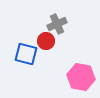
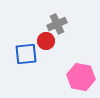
blue square: rotated 20 degrees counterclockwise
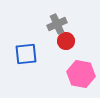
red circle: moved 20 px right
pink hexagon: moved 3 px up
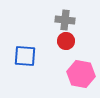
gray cross: moved 8 px right, 4 px up; rotated 30 degrees clockwise
blue square: moved 1 px left, 2 px down; rotated 10 degrees clockwise
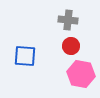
gray cross: moved 3 px right
red circle: moved 5 px right, 5 px down
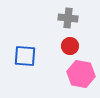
gray cross: moved 2 px up
red circle: moved 1 px left
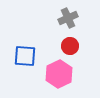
gray cross: rotated 30 degrees counterclockwise
pink hexagon: moved 22 px left; rotated 24 degrees clockwise
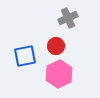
red circle: moved 14 px left
blue square: rotated 15 degrees counterclockwise
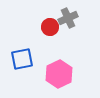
red circle: moved 6 px left, 19 px up
blue square: moved 3 px left, 3 px down
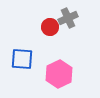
blue square: rotated 15 degrees clockwise
